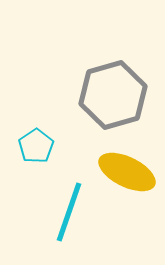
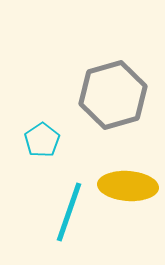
cyan pentagon: moved 6 px right, 6 px up
yellow ellipse: moved 1 px right, 14 px down; rotated 22 degrees counterclockwise
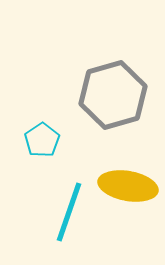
yellow ellipse: rotated 6 degrees clockwise
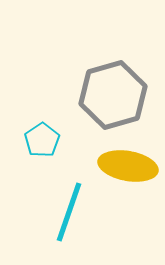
yellow ellipse: moved 20 px up
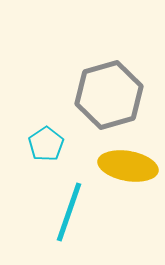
gray hexagon: moved 4 px left
cyan pentagon: moved 4 px right, 4 px down
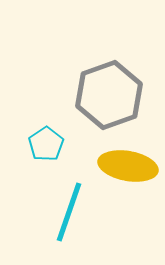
gray hexagon: rotated 4 degrees counterclockwise
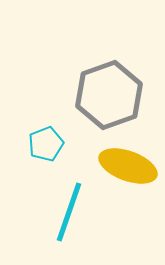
cyan pentagon: rotated 12 degrees clockwise
yellow ellipse: rotated 10 degrees clockwise
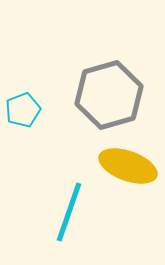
gray hexagon: rotated 4 degrees clockwise
cyan pentagon: moved 23 px left, 34 px up
